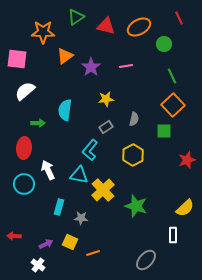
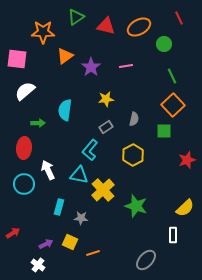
red arrow: moved 1 px left, 3 px up; rotated 144 degrees clockwise
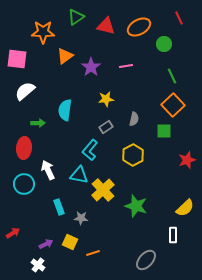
cyan rectangle: rotated 35 degrees counterclockwise
